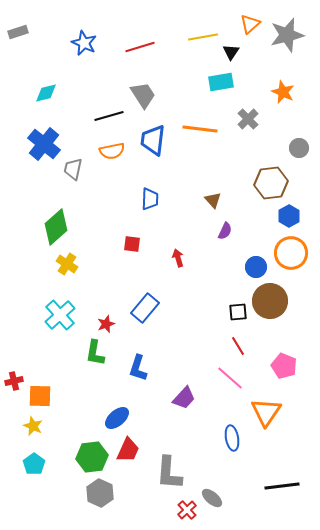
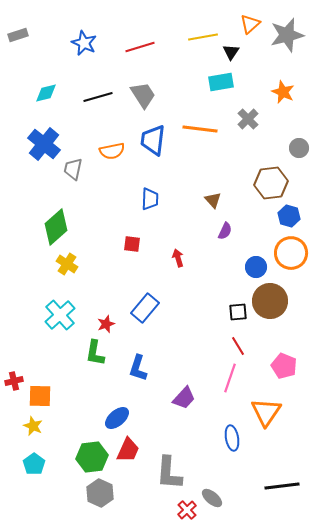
gray rectangle at (18, 32): moved 3 px down
black line at (109, 116): moved 11 px left, 19 px up
blue hexagon at (289, 216): rotated 15 degrees counterclockwise
pink line at (230, 378): rotated 68 degrees clockwise
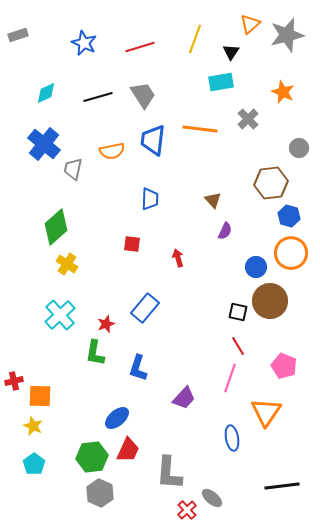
yellow line at (203, 37): moved 8 px left, 2 px down; rotated 60 degrees counterclockwise
cyan diamond at (46, 93): rotated 10 degrees counterclockwise
black square at (238, 312): rotated 18 degrees clockwise
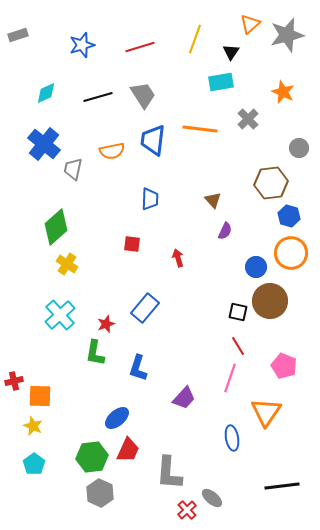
blue star at (84, 43): moved 2 px left, 2 px down; rotated 30 degrees clockwise
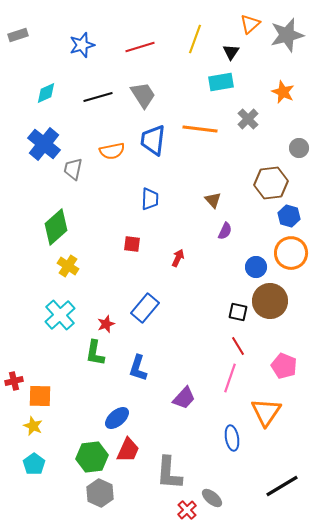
red arrow at (178, 258): rotated 42 degrees clockwise
yellow cross at (67, 264): moved 1 px right, 2 px down
black line at (282, 486): rotated 24 degrees counterclockwise
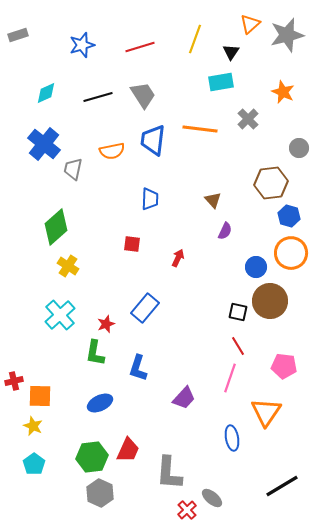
pink pentagon at (284, 366): rotated 15 degrees counterclockwise
blue ellipse at (117, 418): moved 17 px left, 15 px up; rotated 15 degrees clockwise
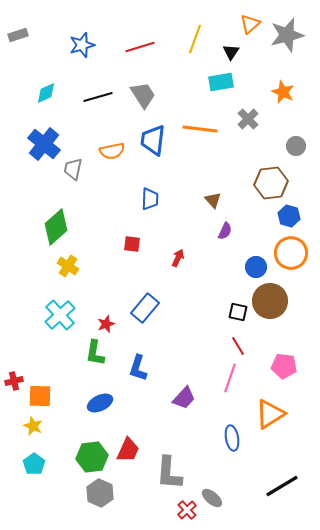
gray circle at (299, 148): moved 3 px left, 2 px up
orange triangle at (266, 412): moved 4 px right, 2 px down; rotated 24 degrees clockwise
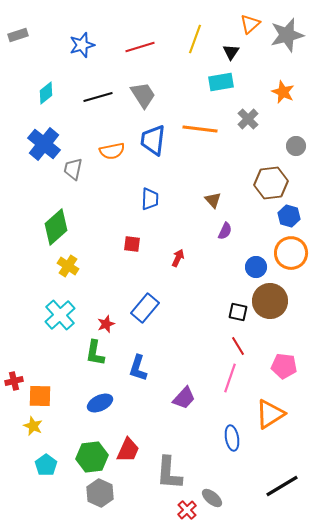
cyan diamond at (46, 93): rotated 15 degrees counterclockwise
cyan pentagon at (34, 464): moved 12 px right, 1 px down
